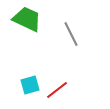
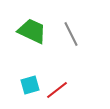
green trapezoid: moved 5 px right, 12 px down
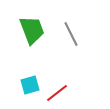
green trapezoid: moved 1 px up; rotated 44 degrees clockwise
red line: moved 3 px down
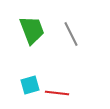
red line: rotated 45 degrees clockwise
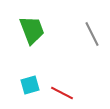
gray line: moved 21 px right
red line: moved 5 px right; rotated 20 degrees clockwise
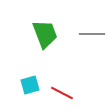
green trapezoid: moved 13 px right, 4 px down
gray line: rotated 65 degrees counterclockwise
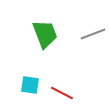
gray line: moved 1 px right; rotated 20 degrees counterclockwise
cyan square: rotated 24 degrees clockwise
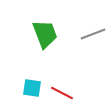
cyan square: moved 2 px right, 3 px down
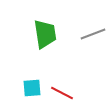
green trapezoid: rotated 12 degrees clockwise
cyan square: rotated 12 degrees counterclockwise
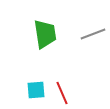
cyan square: moved 4 px right, 2 px down
red line: rotated 40 degrees clockwise
